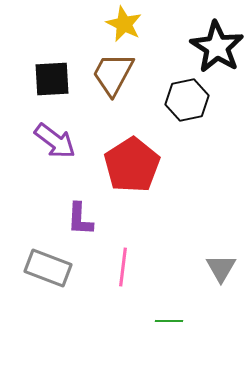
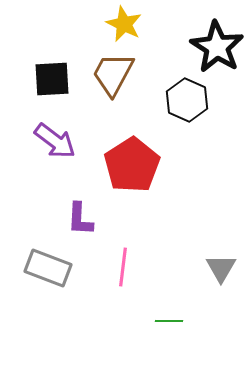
black hexagon: rotated 24 degrees counterclockwise
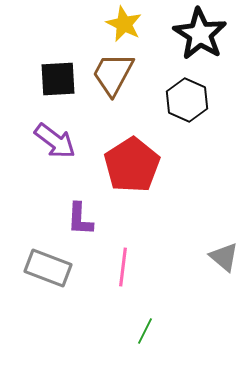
black star: moved 17 px left, 13 px up
black square: moved 6 px right
gray triangle: moved 3 px right, 11 px up; rotated 20 degrees counterclockwise
green line: moved 24 px left, 10 px down; rotated 64 degrees counterclockwise
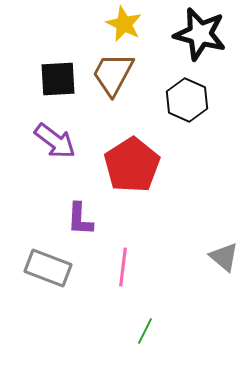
black star: rotated 18 degrees counterclockwise
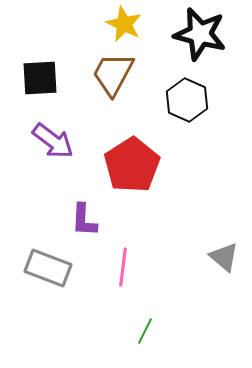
black square: moved 18 px left, 1 px up
purple arrow: moved 2 px left
purple L-shape: moved 4 px right, 1 px down
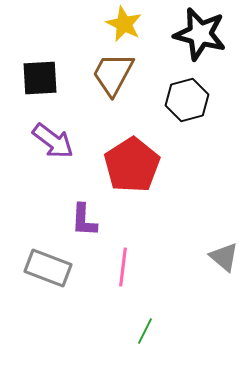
black hexagon: rotated 21 degrees clockwise
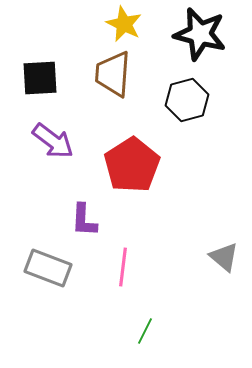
brown trapezoid: rotated 24 degrees counterclockwise
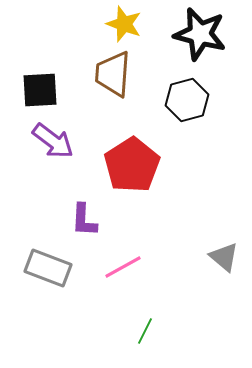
yellow star: rotated 6 degrees counterclockwise
black square: moved 12 px down
pink line: rotated 54 degrees clockwise
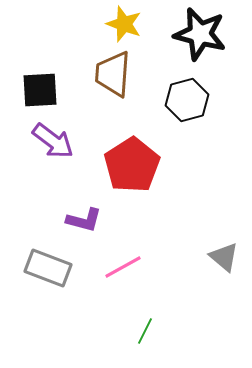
purple L-shape: rotated 78 degrees counterclockwise
